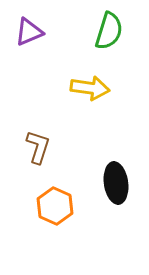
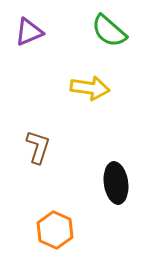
green semicircle: rotated 114 degrees clockwise
orange hexagon: moved 24 px down
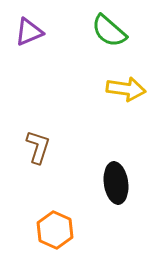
yellow arrow: moved 36 px right, 1 px down
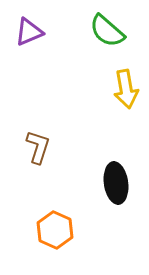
green semicircle: moved 2 px left
yellow arrow: rotated 72 degrees clockwise
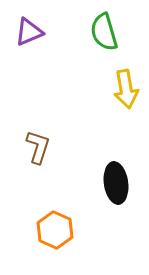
green semicircle: moved 3 px left, 1 px down; rotated 33 degrees clockwise
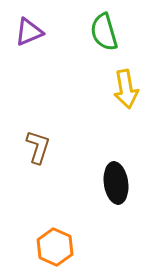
orange hexagon: moved 17 px down
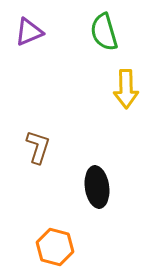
yellow arrow: rotated 9 degrees clockwise
black ellipse: moved 19 px left, 4 px down
orange hexagon: rotated 9 degrees counterclockwise
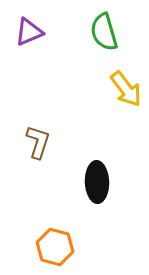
yellow arrow: rotated 36 degrees counterclockwise
brown L-shape: moved 5 px up
black ellipse: moved 5 px up; rotated 6 degrees clockwise
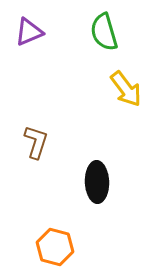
brown L-shape: moved 2 px left
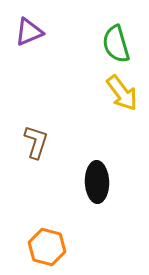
green semicircle: moved 12 px right, 12 px down
yellow arrow: moved 4 px left, 4 px down
orange hexagon: moved 8 px left
